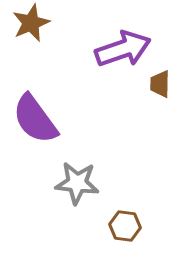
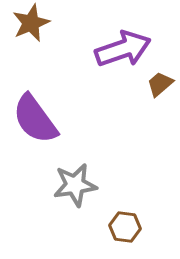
brown trapezoid: rotated 48 degrees clockwise
gray star: moved 2 px left, 2 px down; rotated 15 degrees counterclockwise
brown hexagon: moved 1 px down
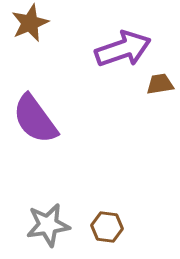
brown star: moved 1 px left
brown trapezoid: rotated 32 degrees clockwise
gray star: moved 27 px left, 40 px down
brown hexagon: moved 18 px left
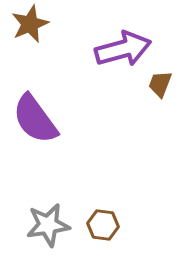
brown star: moved 1 px down
purple arrow: rotated 4 degrees clockwise
brown trapezoid: rotated 60 degrees counterclockwise
brown hexagon: moved 4 px left, 2 px up
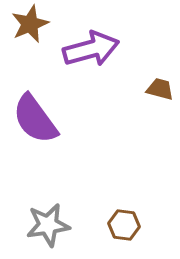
purple arrow: moved 32 px left
brown trapezoid: moved 5 px down; rotated 84 degrees clockwise
brown hexagon: moved 21 px right
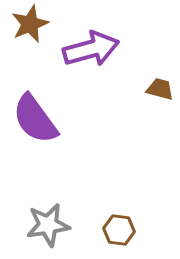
brown hexagon: moved 5 px left, 5 px down
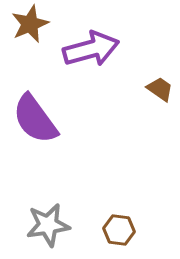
brown trapezoid: rotated 20 degrees clockwise
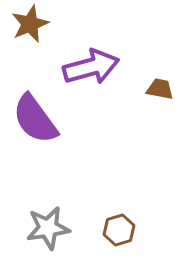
purple arrow: moved 18 px down
brown trapezoid: rotated 24 degrees counterclockwise
gray star: moved 3 px down
brown hexagon: rotated 24 degrees counterclockwise
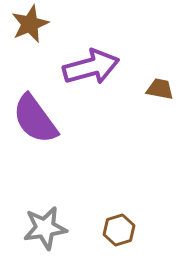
gray star: moved 3 px left
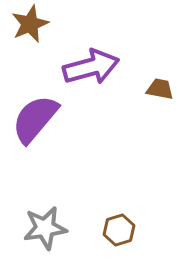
purple semicircle: rotated 76 degrees clockwise
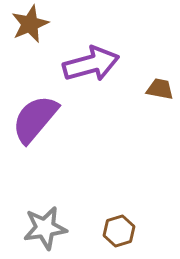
purple arrow: moved 3 px up
brown hexagon: moved 1 px down
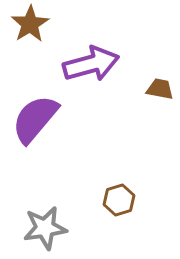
brown star: rotated 9 degrees counterclockwise
brown hexagon: moved 31 px up
